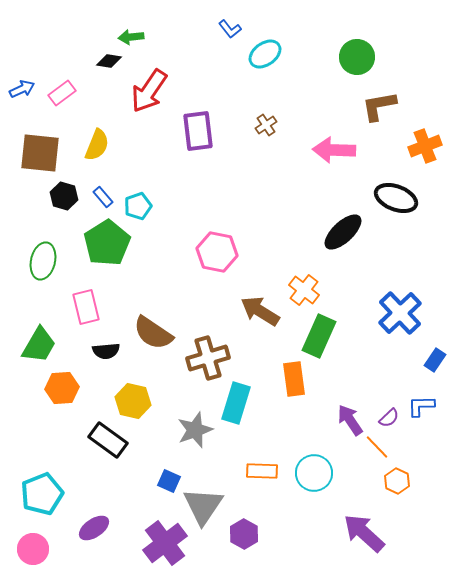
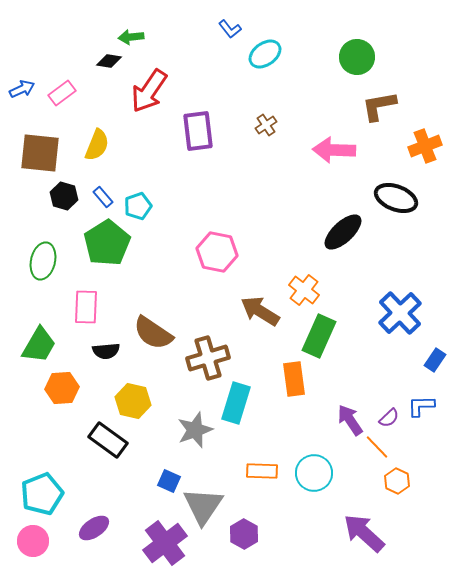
pink rectangle at (86, 307): rotated 16 degrees clockwise
pink circle at (33, 549): moved 8 px up
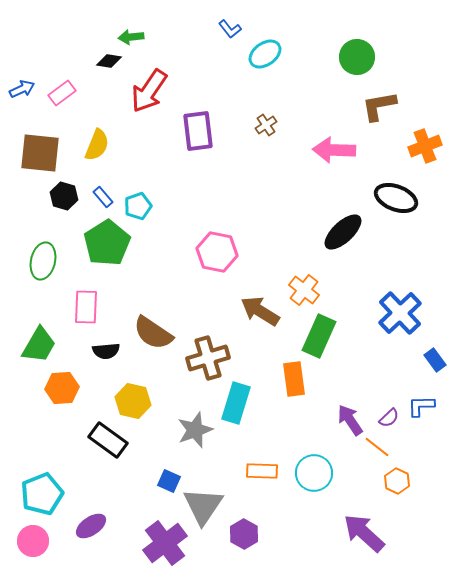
blue rectangle at (435, 360): rotated 70 degrees counterclockwise
orange line at (377, 447): rotated 8 degrees counterclockwise
purple ellipse at (94, 528): moved 3 px left, 2 px up
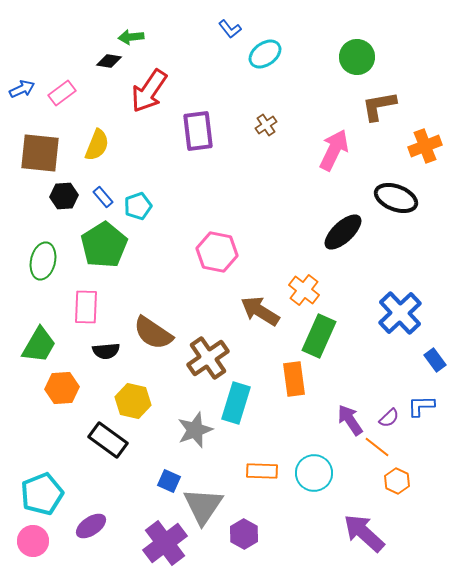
pink arrow at (334, 150): rotated 114 degrees clockwise
black hexagon at (64, 196): rotated 20 degrees counterclockwise
green pentagon at (107, 243): moved 3 px left, 2 px down
brown cross at (208, 358): rotated 18 degrees counterclockwise
